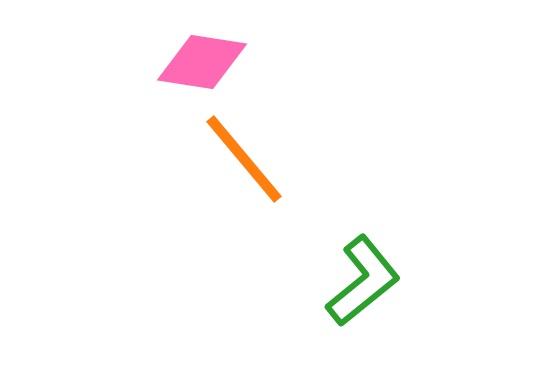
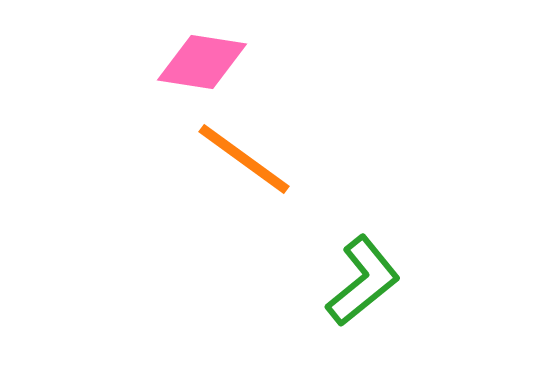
orange line: rotated 14 degrees counterclockwise
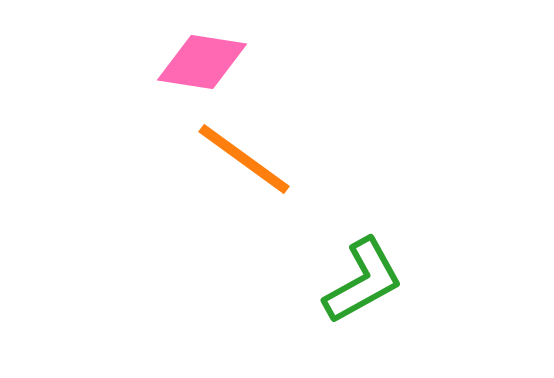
green L-shape: rotated 10 degrees clockwise
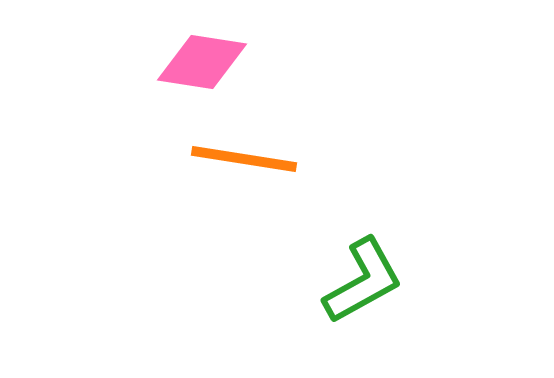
orange line: rotated 27 degrees counterclockwise
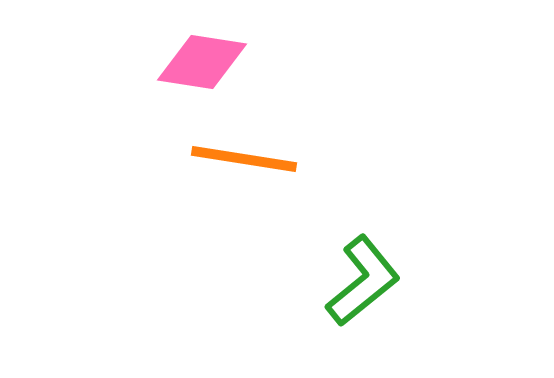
green L-shape: rotated 10 degrees counterclockwise
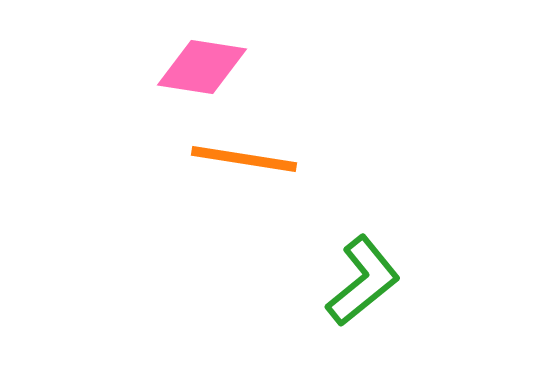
pink diamond: moved 5 px down
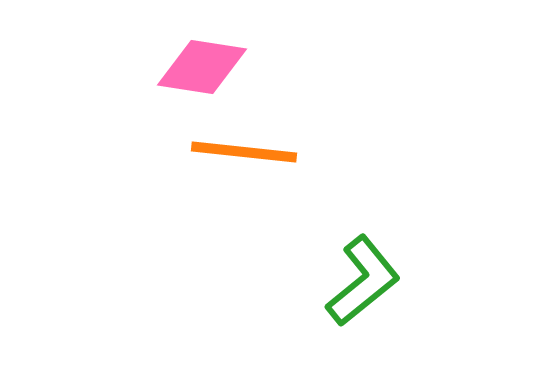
orange line: moved 7 px up; rotated 3 degrees counterclockwise
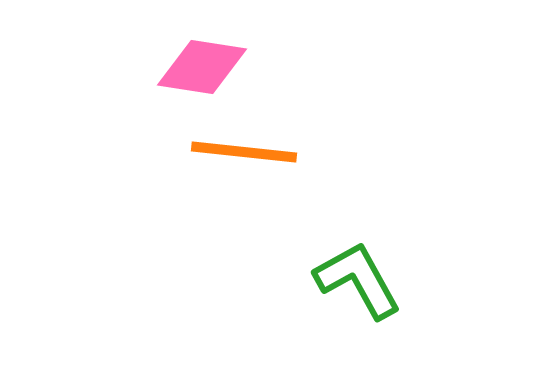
green L-shape: moved 5 px left, 1 px up; rotated 80 degrees counterclockwise
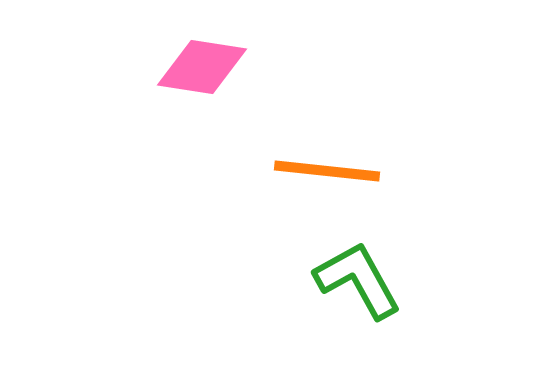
orange line: moved 83 px right, 19 px down
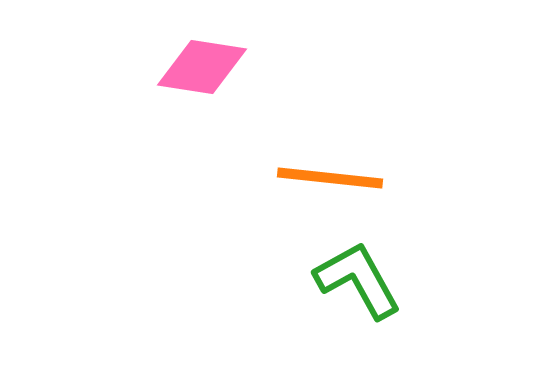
orange line: moved 3 px right, 7 px down
